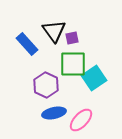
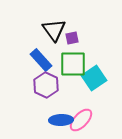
black triangle: moved 1 px up
blue rectangle: moved 14 px right, 16 px down
blue ellipse: moved 7 px right, 7 px down; rotated 10 degrees clockwise
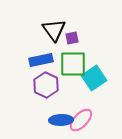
blue rectangle: rotated 60 degrees counterclockwise
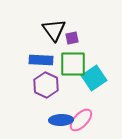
blue rectangle: rotated 15 degrees clockwise
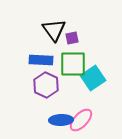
cyan square: moved 1 px left
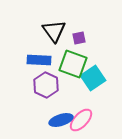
black triangle: moved 1 px down
purple square: moved 7 px right
blue rectangle: moved 2 px left
green square: rotated 20 degrees clockwise
blue ellipse: rotated 15 degrees counterclockwise
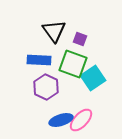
purple square: moved 1 px right, 1 px down; rotated 32 degrees clockwise
purple hexagon: moved 2 px down
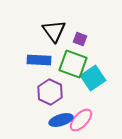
purple hexagon: moved 4 px right, 5 px down
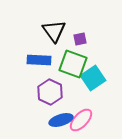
purple square: rotated 32 degrees counterclockwise
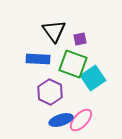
blue rectangle: moved 1 px left, 1 px up
